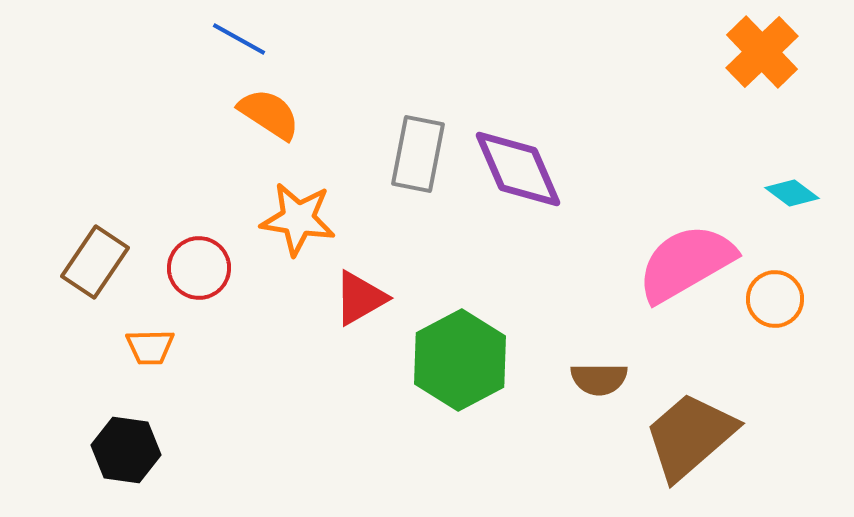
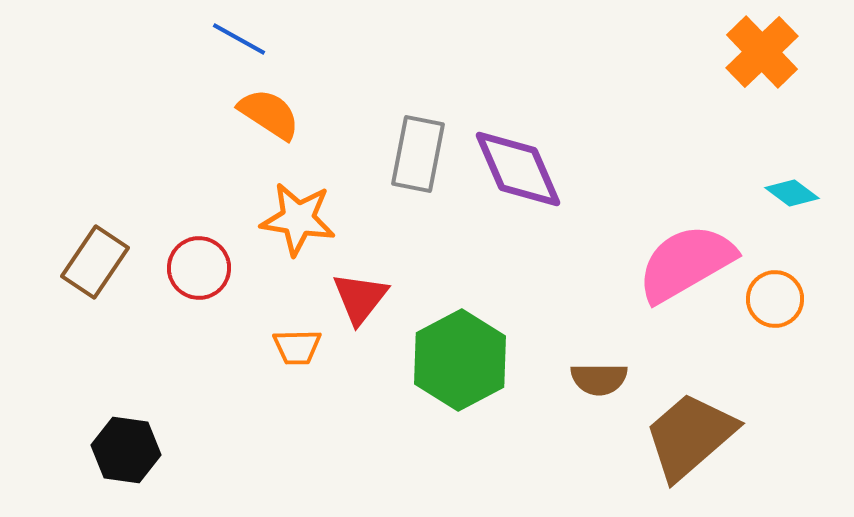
red triangle: rotated 22 degrees counterclockwise
orange trapezoid: moved 147 px right
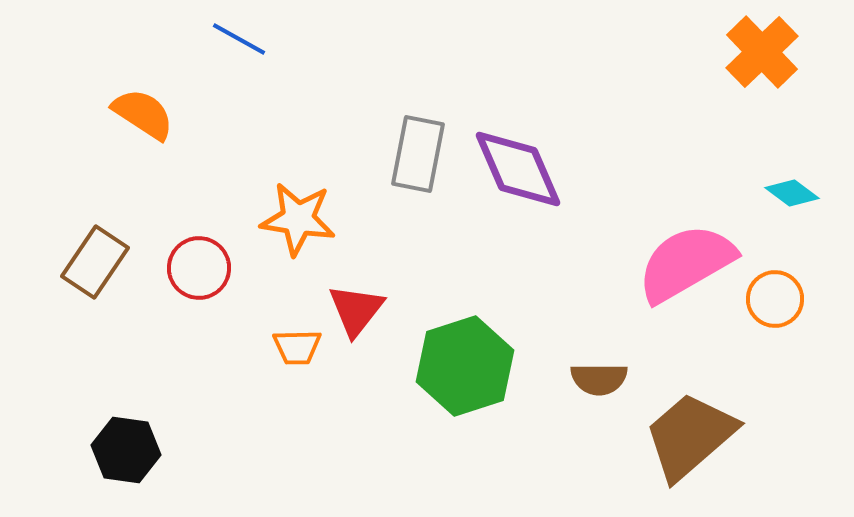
orange semicircle: moved 126 px left
red triangle: moved 4 px left, 12 px down
green hexagon: moved 5 px right, 6 px down; rotated 10 degrees clockwise
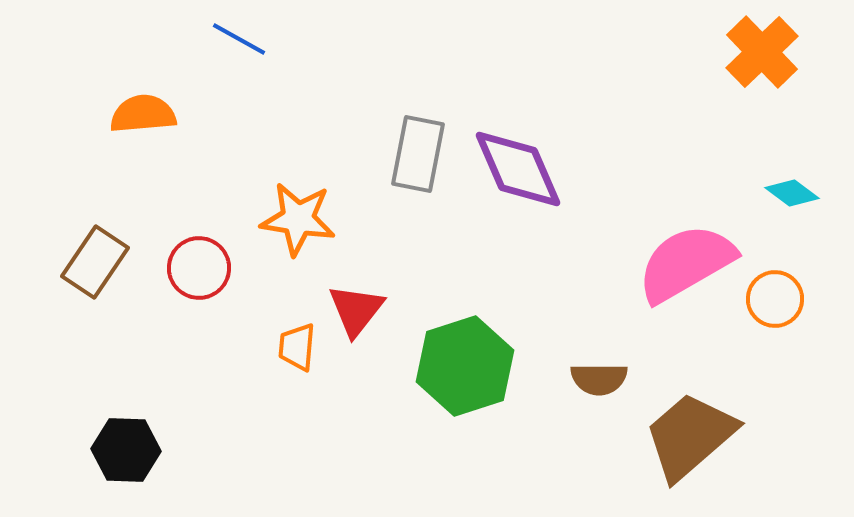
orange semicircle: rotated 38 degrees counterclockwise
orange trapezoid: rotated 96 degrees clockwise
black hexagon: rotated 6 degrees counterclockwise
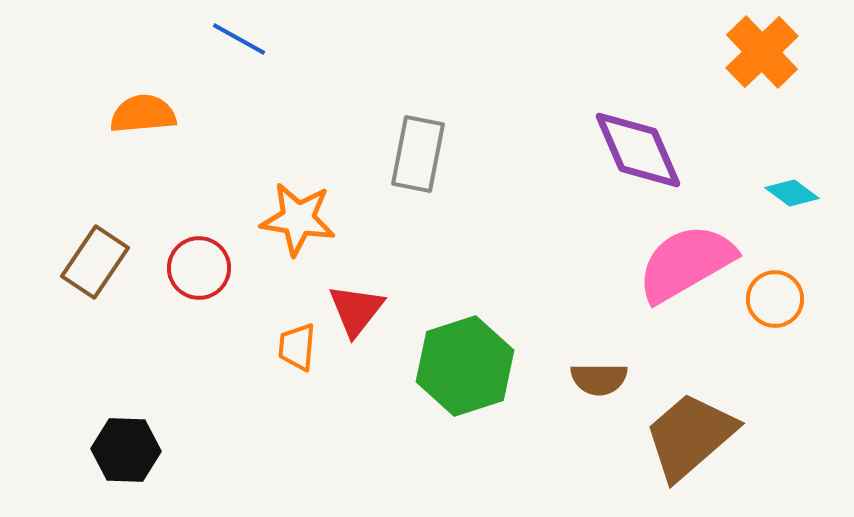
purple diamond: moved 120 px right, 19 px up
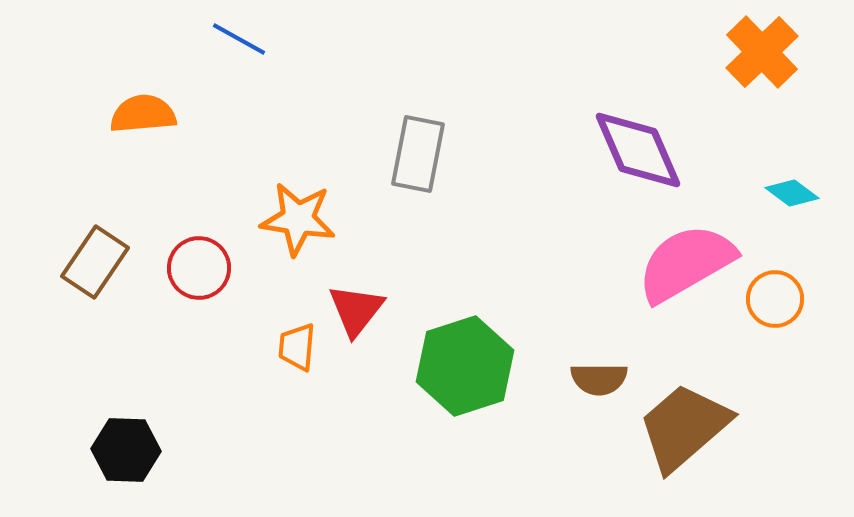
brown trapezoid: moved 6 px left, 9 px up
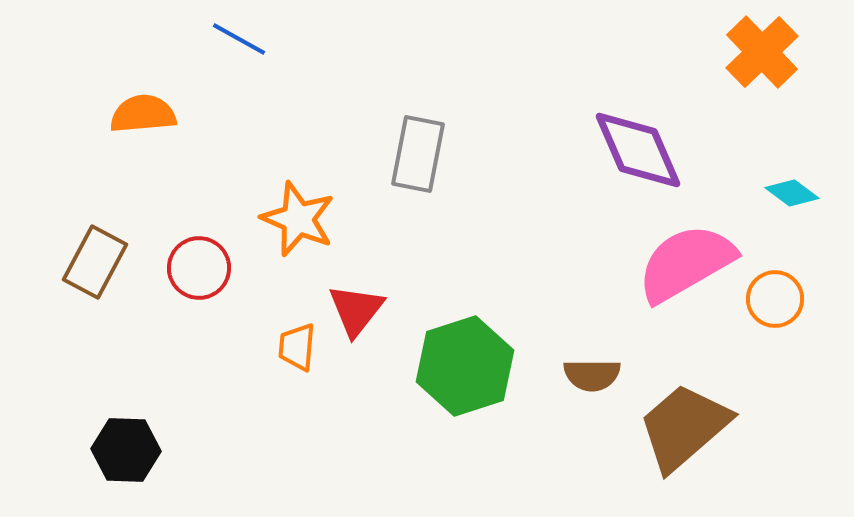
orange star: rotated 14 degrees clockwise
brown rectangle: rotated 6 degrees counterclockwise
brown semicircle: moved 7 px left, 4 px up
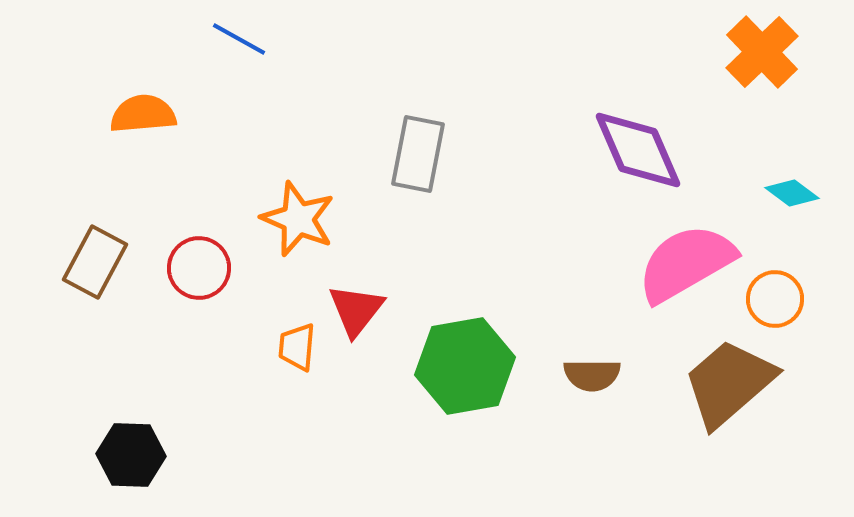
green hexagon: rotated 8 degrees clockwise
brown trapezoid: moved 45 px right, 44 px up
black hexagon: moved 5 px right, 5 px down
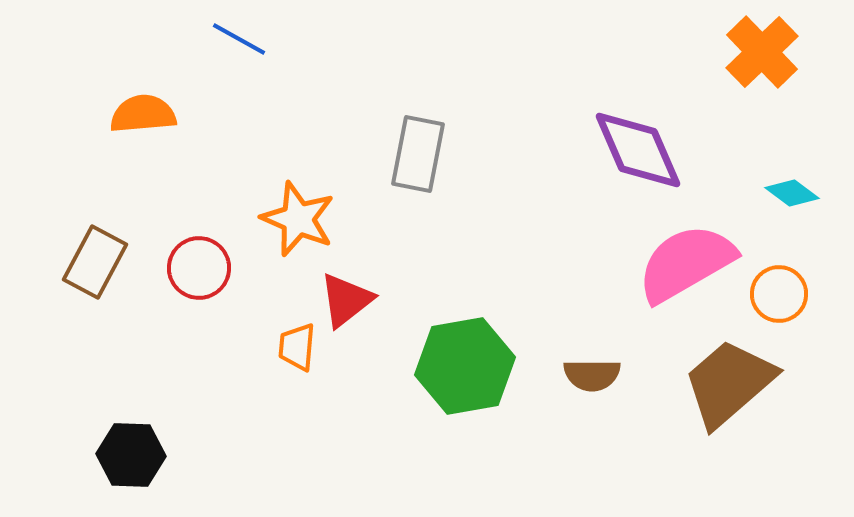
orange circle: moved 4 px right, 5 px up
red triangle: moved 10 px left, 10 px up; rotated 14 degrees clockwise
